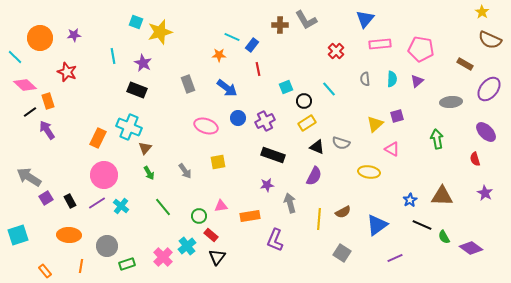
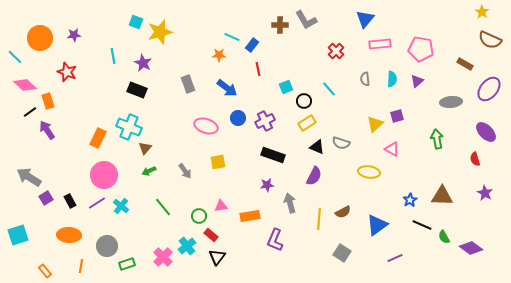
green arrow at (149, 173): moved 2 px up; rotated 96 degrees clockwise
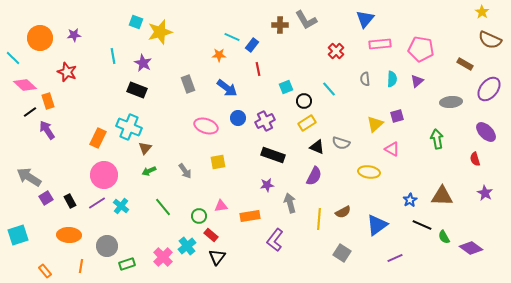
cyan line at (15, 57): moved 2 px left, 1 px down
purple L-shape at (275, 240): rotated 15 degrees clockwise
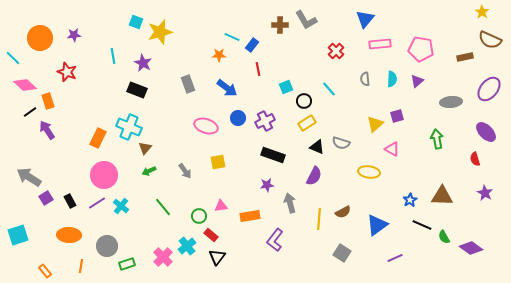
brown rectangle at (465, 64): moved 7 px up; rotated 42 degrees counterclockwise
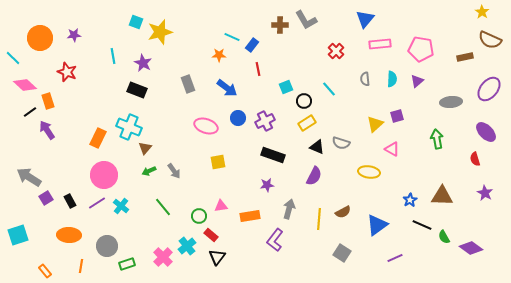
gray arrow at (185, 171): moved 11 px left
gray arrow at (290, 203): moved 1 px left, 6 px down; rotated 30 degrees clockwise
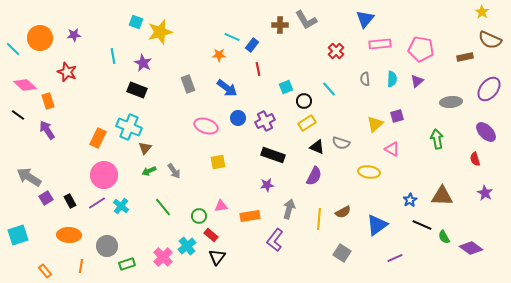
cyan line at (13, 58): moved 9 px up
black line at (30, 112): moved 12 px left, 3 px down; rotated 72 degrees clockwise
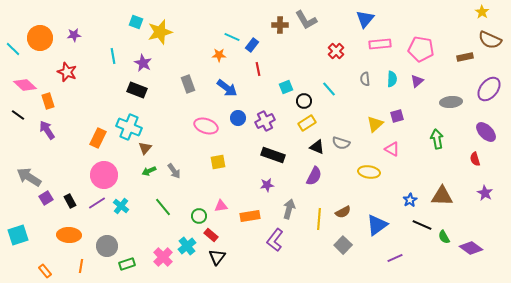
gray square at (342, 253): moved 1 px right, 8 px up; rotated 12 degrees clockwise
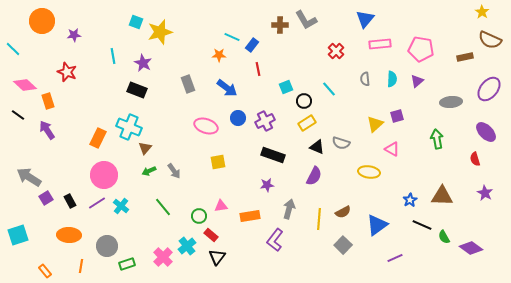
orange circle at (40, 38): moved 2 px right, 17 px up
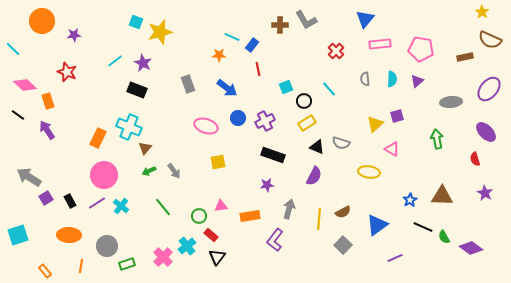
cyan line at (113, 56): moved 2 px right, 5 px down; rotated 63 degrees clockwise
black line at (422, 225): moved 1 px right, 2 px down
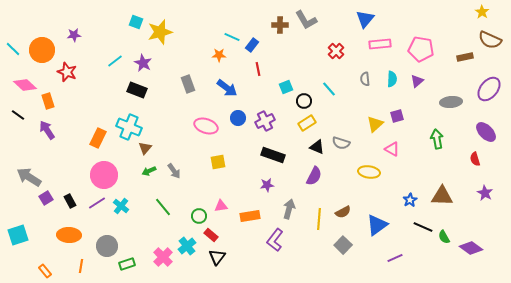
orange circle at (42, 21): moved 29 px down
